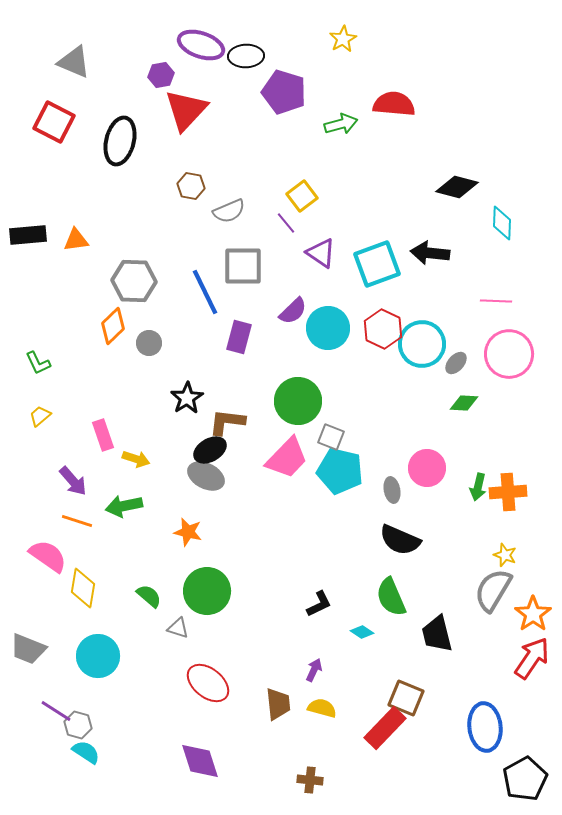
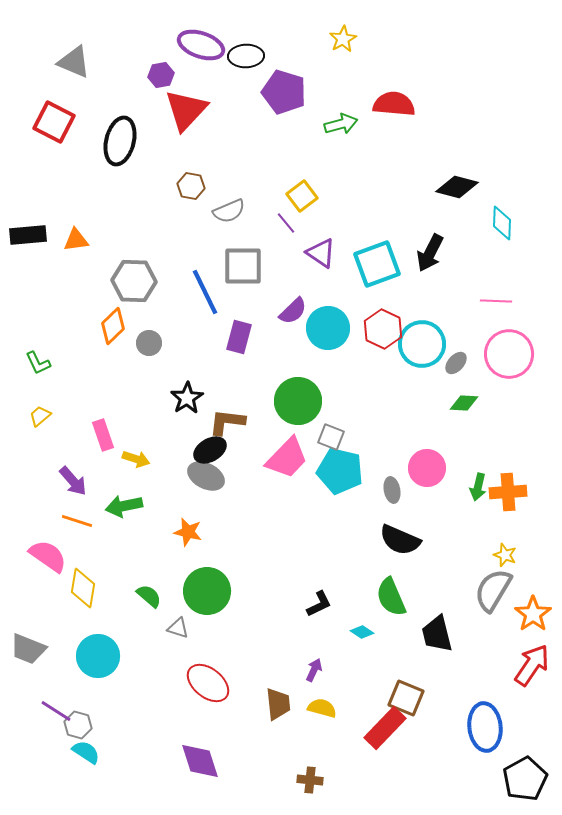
black arrow at (430, 253): rotated 69 degrees counterclockwise
red arrow at (532, 658): moved 7 px down
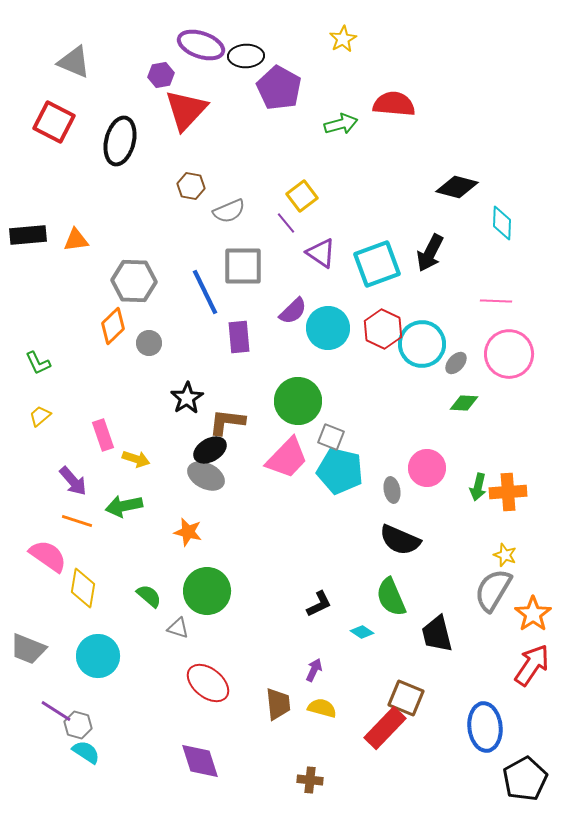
purple pentagon at (284, 92): moved 5 px left, 4 px up; rotated 12 degrees clockwise
purple rectangle at (239, 337): rotated 20 degrees counterclockwise
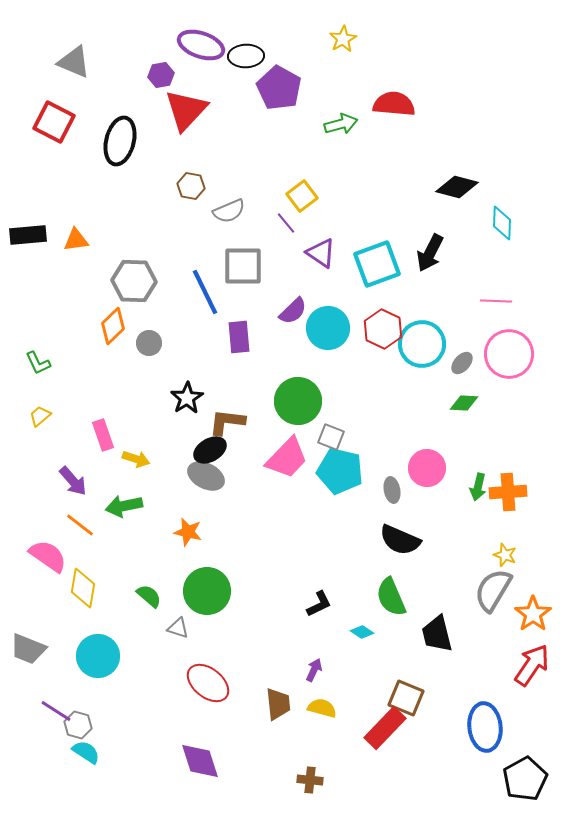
gray ellipse at (456, 363): moved 6 px right
orange line at (77, 521): moved 3 px right, 4 px down; rotated 20 degrees clockwise
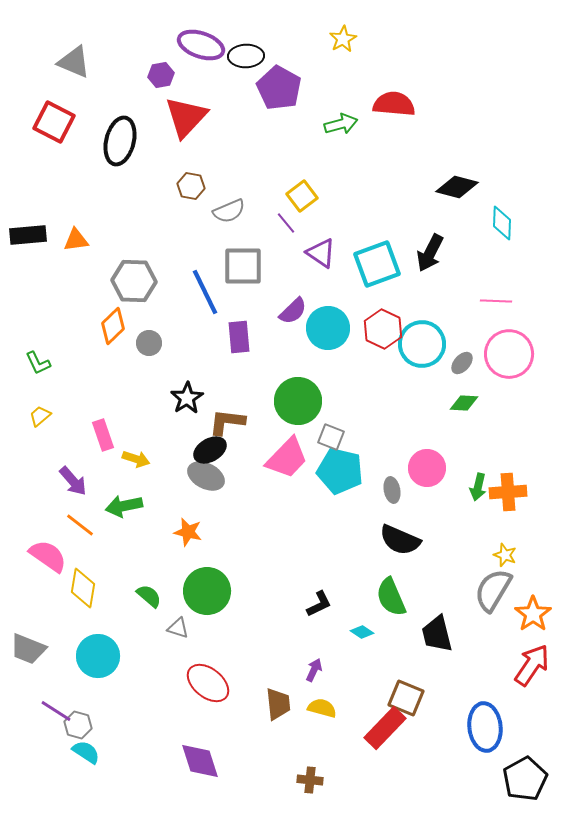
red triangle at (186, 110): moved 7 px down
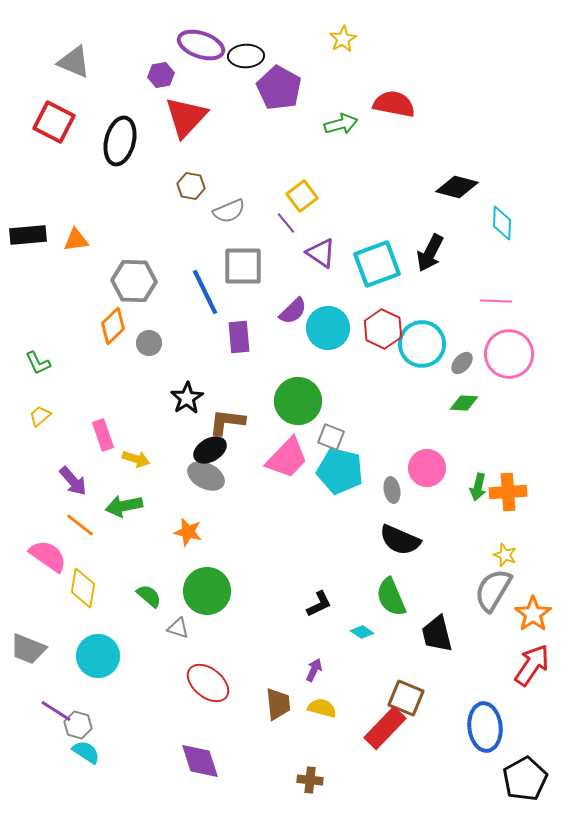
red semicircle at (394, 104): rotated 6 degrees clockwise
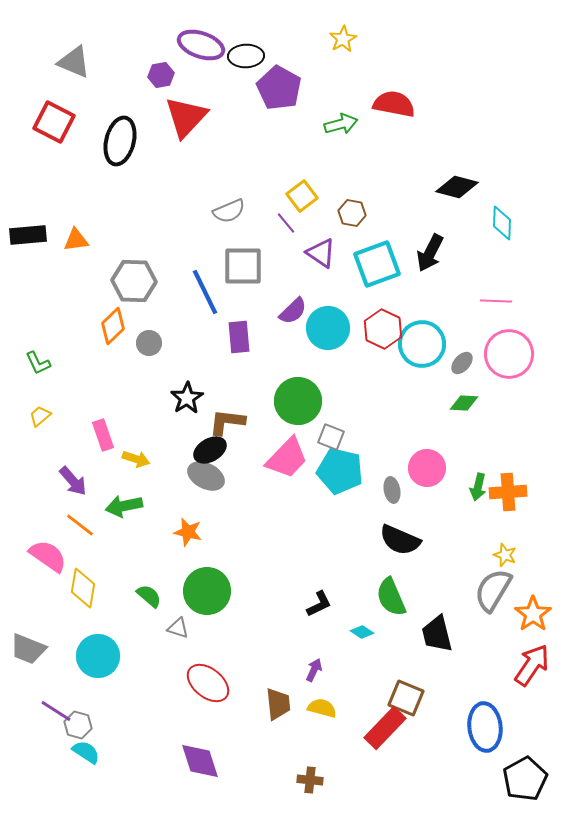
brown hexagon at (191, 186): moved 161 px right, 27 px down
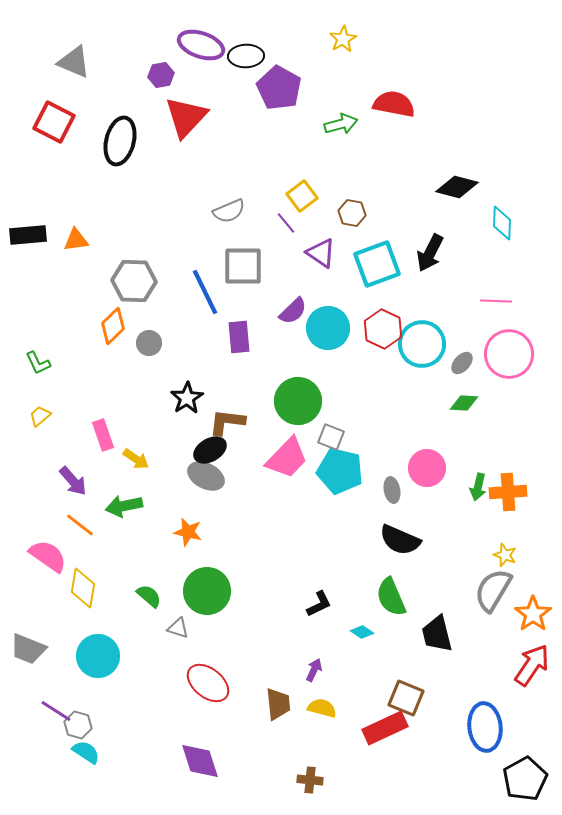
yellow arrow at (136, 459): rotated 16 degrees clockwise
red rectangle at (385, 728): rotated 21 degrees clockwise
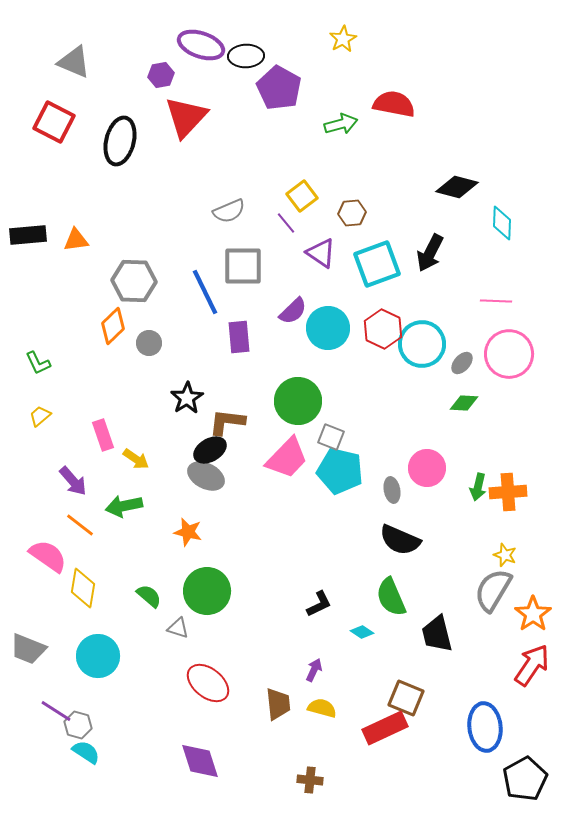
brown hexagon at (352, 213): rotated 16 degrees counterclockwise
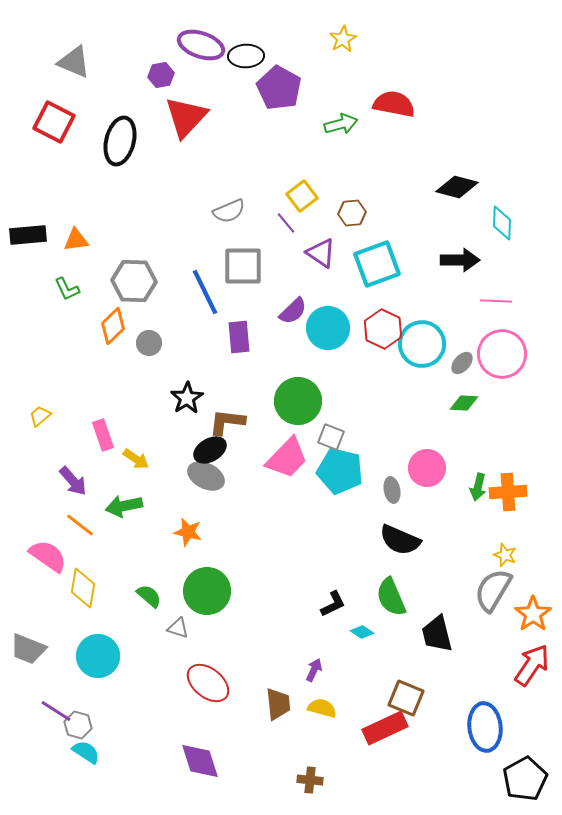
black arrow at (430, 253): moved 30 px right, 7 px down; rotated 117 degrees counterclockwise
pink circle at (509, 354): moved 7 px left
green L-shape at (38, 363): moved 29 px right, 74 px up
black L-shape at (319, 604): moved 14 px right
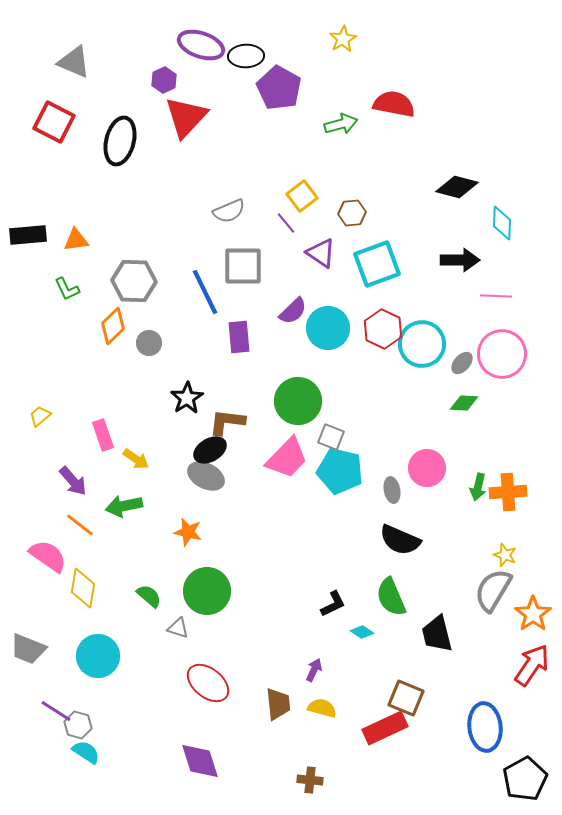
purple hexagon at (161, 75): moved 3 px right, 5 px down; rotated 15 degrees counterclockwise
pink line at (496, 301): moved 5 px up
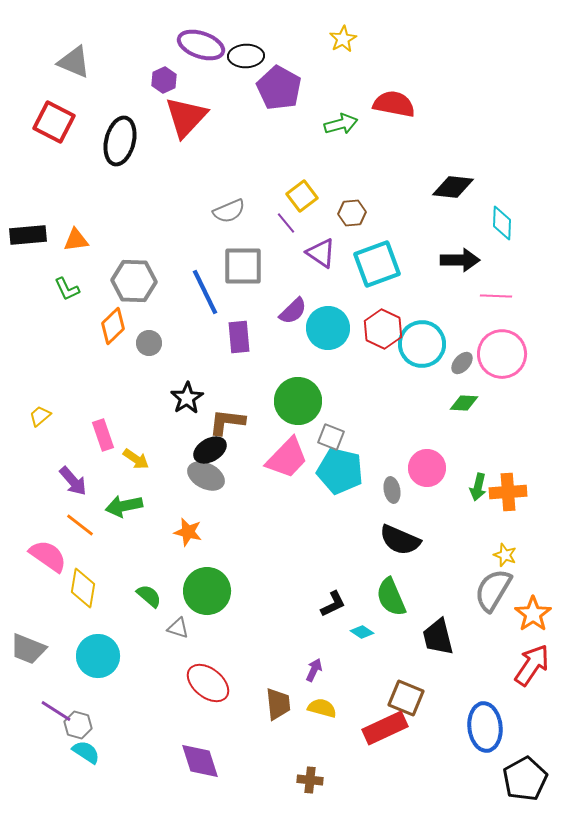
black diamond at (457, 187): moved 4 px left; rotated 9 degrees counterclockwise
black trapezoid at (437, 634): moved 1 px right, 3 px down
